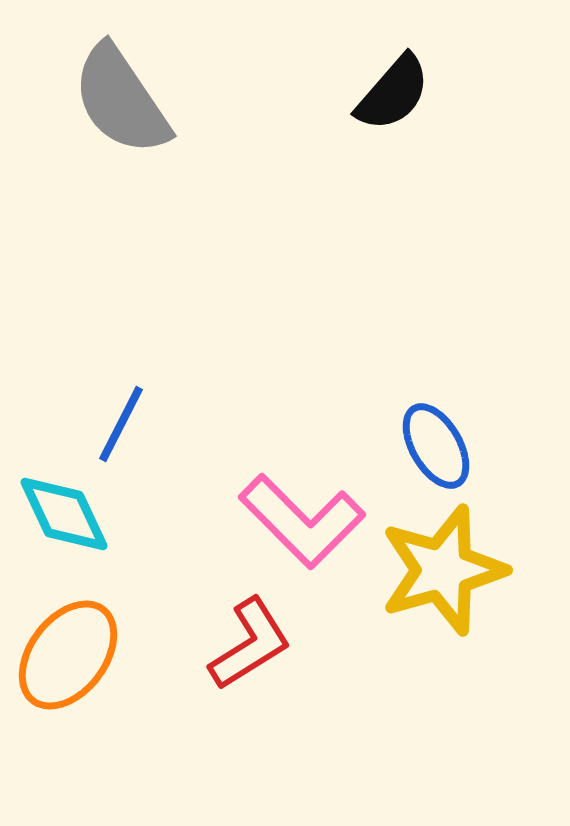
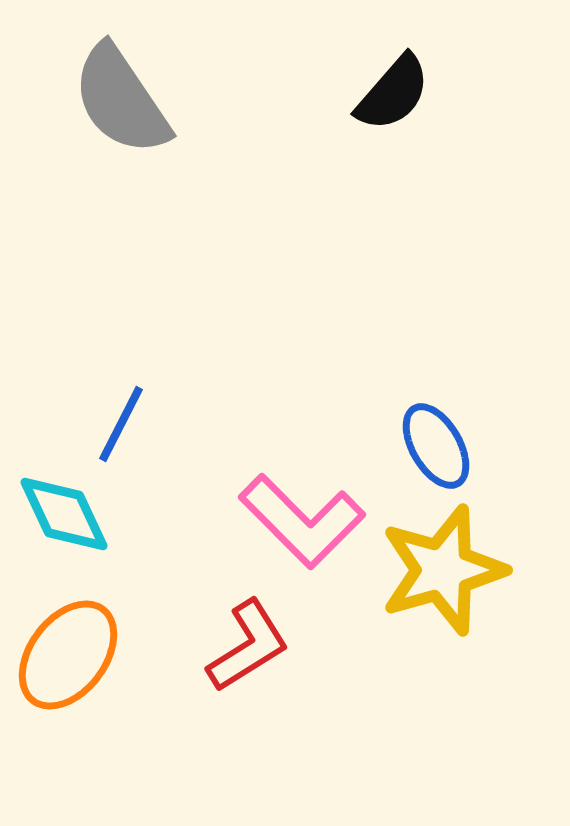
red L-shape: moved 2 px left, 2 px down
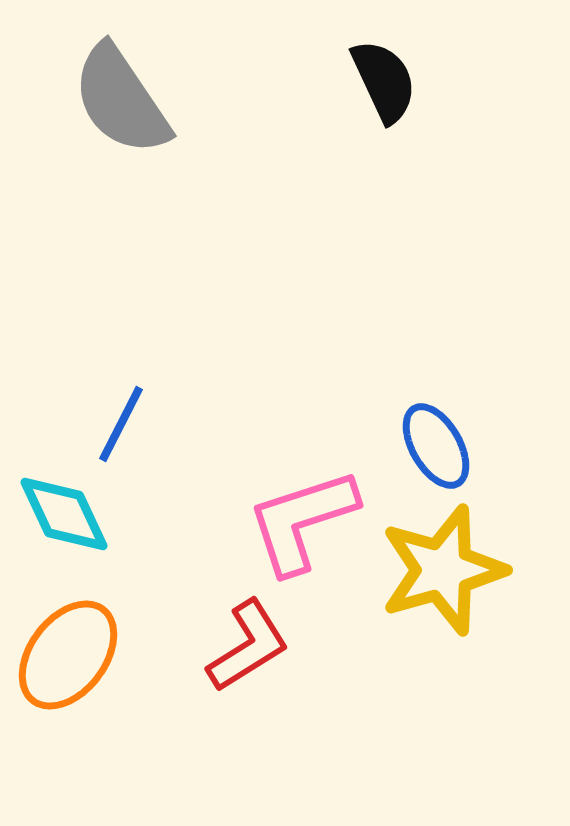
black semicircle: moved 9 px left, 12 px up; rotated 66 degrees counterclockwise
pink L-shape: rotated 117 degrees clockwise
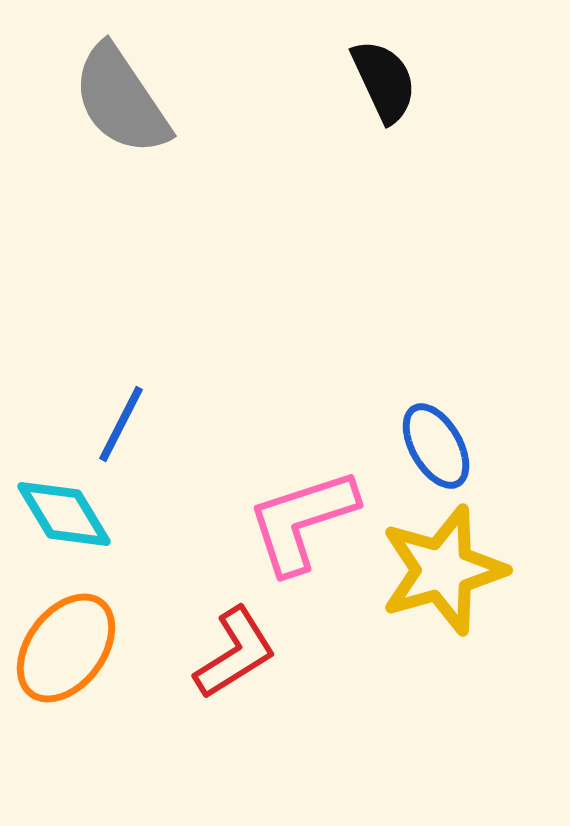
cyan diamond: rotated 6 degrees counterclockwise
red L-shape: moved 13 px left, 7 px down
orange ellipse: moved 2 px left, 7 px up
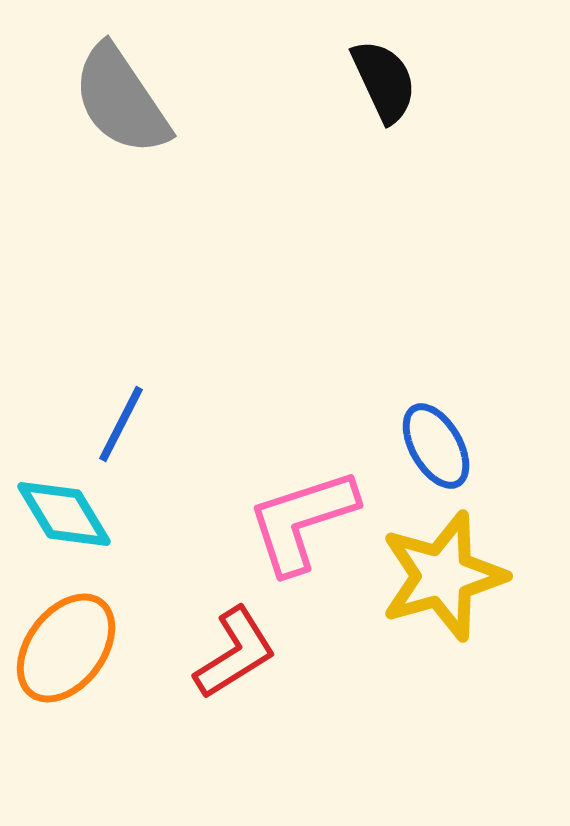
yellow star: moved 6 px down
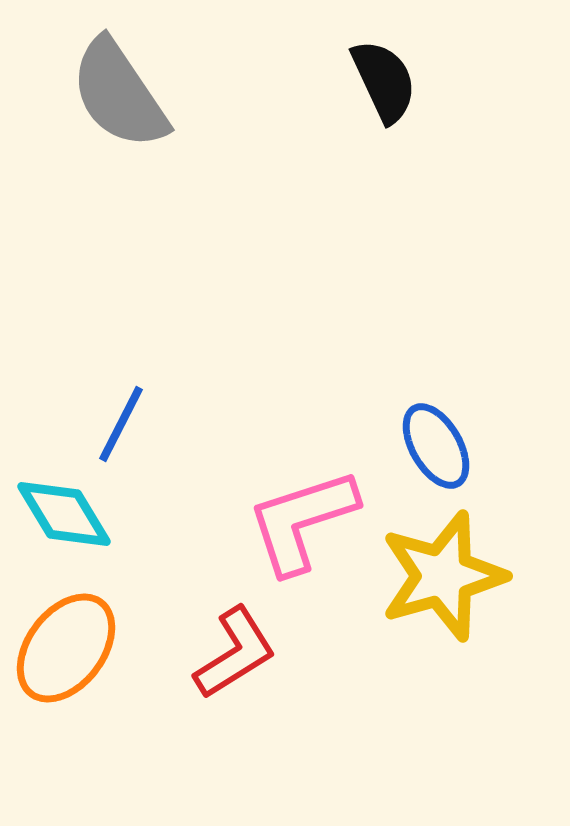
gray semicircle: moved 2 px left, 6 px up
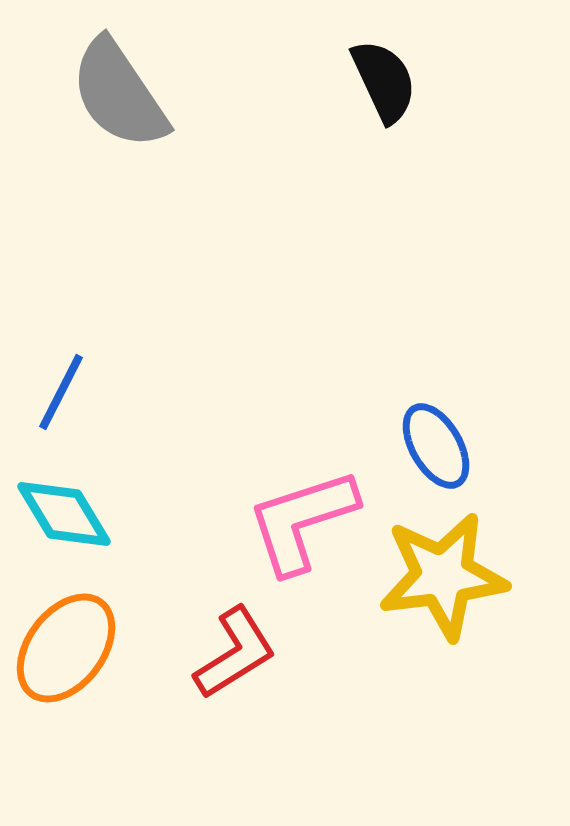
blue line: moved 60 px left, 32 px up
yellow star: rotated 9 degrees clockwise
